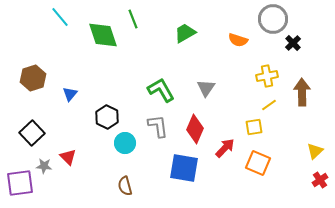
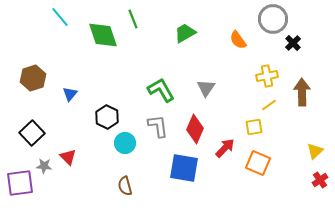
orange semicircle: rotated 36 degrees clockwise
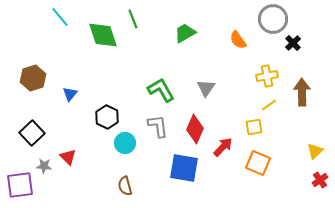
red arrow: moved 2 px left, 1 px up
purple square: moved 2 px down
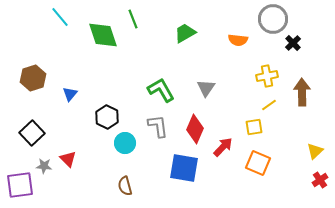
orange semicircle: rotated 48 degrees counterclockwise
red triangle: moved 2 px down
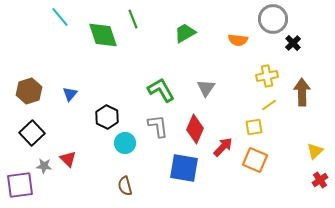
brown hexagon: moved 4 px left, 13 px down
orange square: moved 3 px left, 3 px up
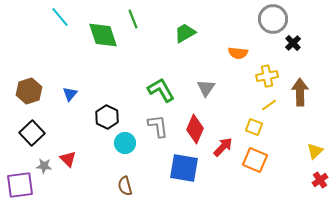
orange semicircle: moved 13 px down
brown arrow: moved 2 px left
yellow square: rotated 30 degrees clockwise
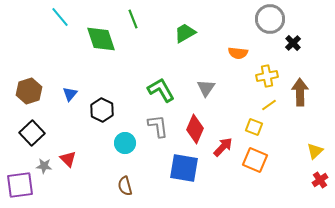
gray circle: moved 3 px left
green diamond: moved 2 px left, 4 px down
black hexagon: moved 5 px left, 7 px up
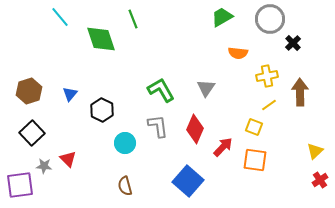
green trapezoid: moved 37 px right, 16 px up
orange square: rotated 15 degrees counterclockwise
blue square: moved 4 px right, 13 px down; rotated 32 degrees clockwise
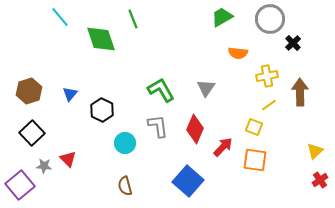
purple square: rotated 32 degrees counterclockwise
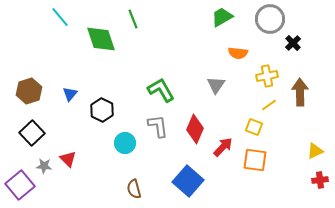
gray triangle: moved 10 px right, 3 px up
yellow triangle: rotated 18 degrees clockwise
red cross: rotated 28 degrees clockwise
brown semicircle: moved 9 px right, 3 px down
